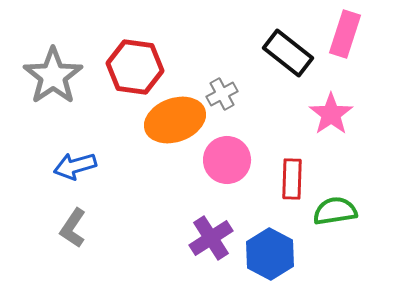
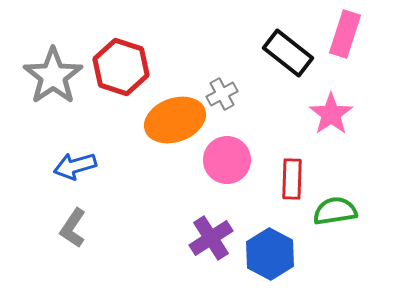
red hexagon: moved 14 px left; rotated 10 degrees clockwise
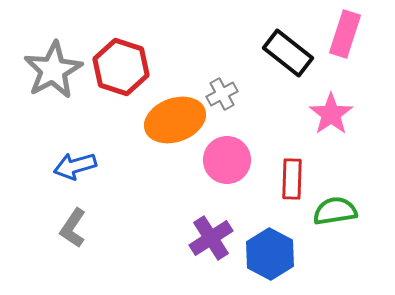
gray star: moved 6 px up; rotated 6 degrees clockwise
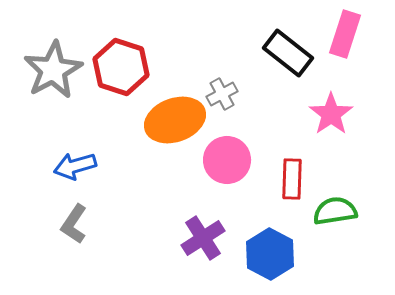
gray L-shape: moved 1 px right, 4 px up
purple cross: moved 8 px left
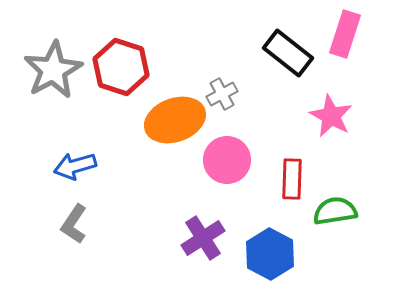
pink star: moved 2 px down; rotated 9 degrees counterclockwise
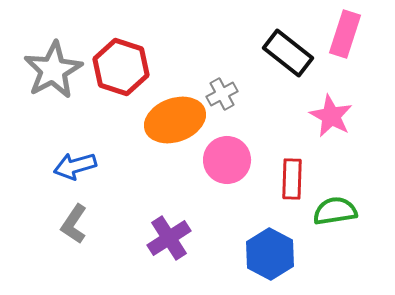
purple cross: moved 34 px left
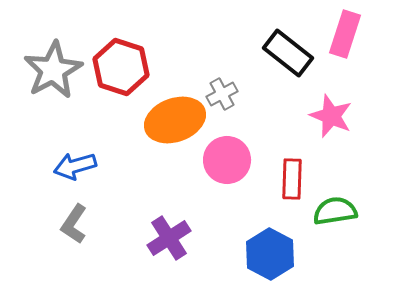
pink star: rotated 6 degrees counterclockwise
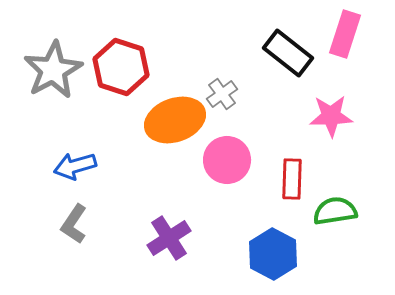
gray cross: rotated 8 degrees counterclockwise
pink star: rotated 24 degrees counterclockwise
blue hexagon: moved 3 px right
